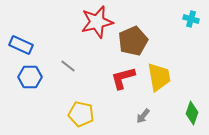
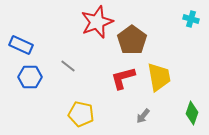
red star: rotated 8 degrees counterclockwise
brown pentagon: moved 1 px left, 1 px up; rotated 12 degrees counterclockwise
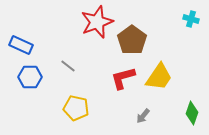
yellow trapezoid: rotated 44 degrees clockwise
yellow pentagon: moved 5 px left, 6 px up
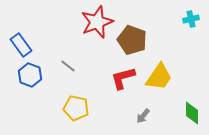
cyan cross: rotated 28 degrees counterclockwise
brown pentagon: rotated 16 degrees counterclockwise
blue rectangle: rotated 30 degrees clockwise
blue hexagon: moved 2 px up; rotated 20 degrees clockwise
green diamond: rotated 20 degrees counterclockwise
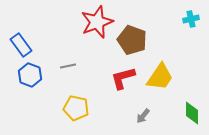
gray line: rotated 49 degrees counterclockwise
yellow trapezoid: moved 1 px right
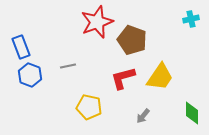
blue rectangle: moved 2 px down; rotated 15 degrees clockwise
yellow pentagon: moved 13 px right, 1 px up
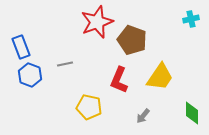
gray line: moved 3 px left, 2 px up
red L-shape: moved 4 px left, 2 px down; rotated 52 degrees counterclockwise
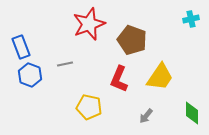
red star: moved 8 px left, 2 px down
red L-shape: moved 1 px up
gray arrow: moved 3 px right
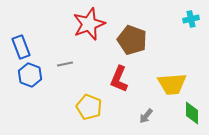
yellow trapezoid: moved 12 px right, 7 px down; rotated 52 degrees clockwise
yellow pentagon: rotated 10 degrees clockwise
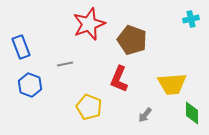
blue hexagon: moved 10 px down
gray arrow: moved 1 px left, 1 px up
